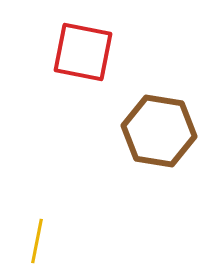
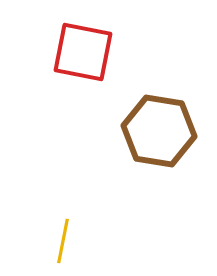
yellow line: moved 26 px right
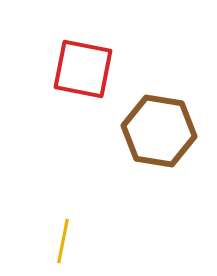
red square: moved 17 px down
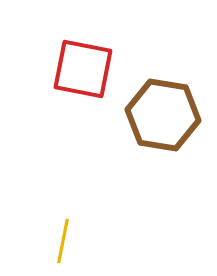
brown hexagon: moved 4 px right, 16 px up
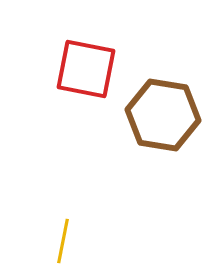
red square: moved 3 px right
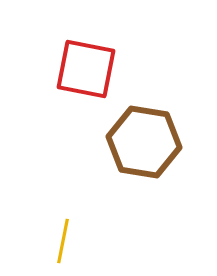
brown hexagon: moved 19 px left, 27 px down
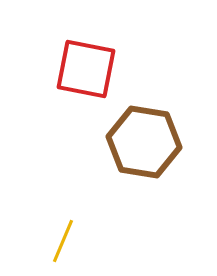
yellow line: rotated 12 degrees clockwise
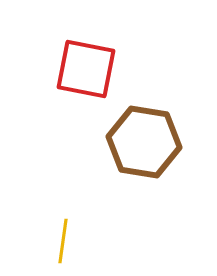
yellow line: rotated 15 degrees counterclockwise
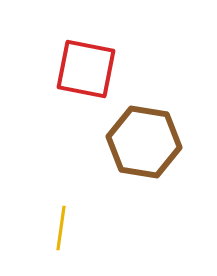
yellow line: moved 2 px left, 13 px up
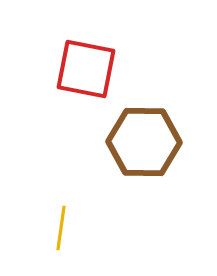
brown hexagon: rotated 8 degrees counterclockwise
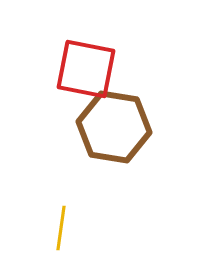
brown hexagon: moved 30 px left, 15 px up; rotated 8 degrees clockwise
